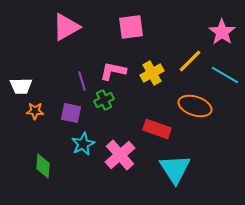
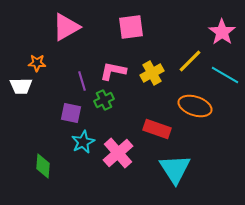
orange star: moved 2 px right, 48 px up
cyan star: moved 2 px up
pink cross: moved 2 px left, 2 px up
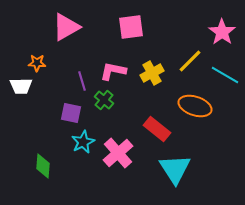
green cross: rotated 24 degrees counterclockwise
red rectangle: rotated 20 degrees clockwise
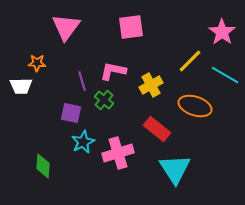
pink triangle: rotated 24 degrees counterclockwise
yellow cross: moved 1 px left, 12 px down
pink cross: rotated 24 degrees clockwise
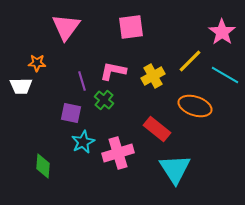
yellow cross: moved 2 px right, 9 px up
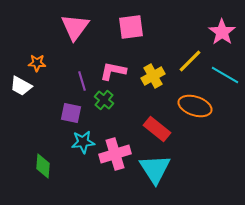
pink triangle: moved 9 px right
white trapezoid: rotated 30 degrees clockwise
cyan star: rotated 20 degrees clockwise
pink cross: moved 3 px left, 1 px down
cyan triangle: moved 20 px left
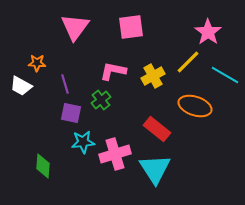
pink star: moved 14 px left
yellow line: moved 2 px left, 1 px down
purple line: moved 17 px left, 3 px down
green cross: moved 3 px left; rotated 12 degrees clockwise
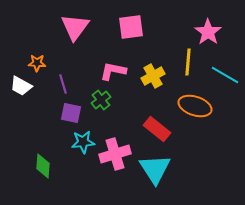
yellow line: rotated 40 degrees counterclockwise
purple line: moved 2 px left
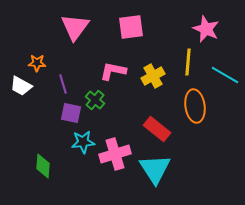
pink star: moved 2 px left, 3 px up; rotated 12 degrees counterclockwise
green cross: moved 6 px left; rotated 12 degrees counterclockwise
orange ellipse: rotated 64 degrees clockwise
